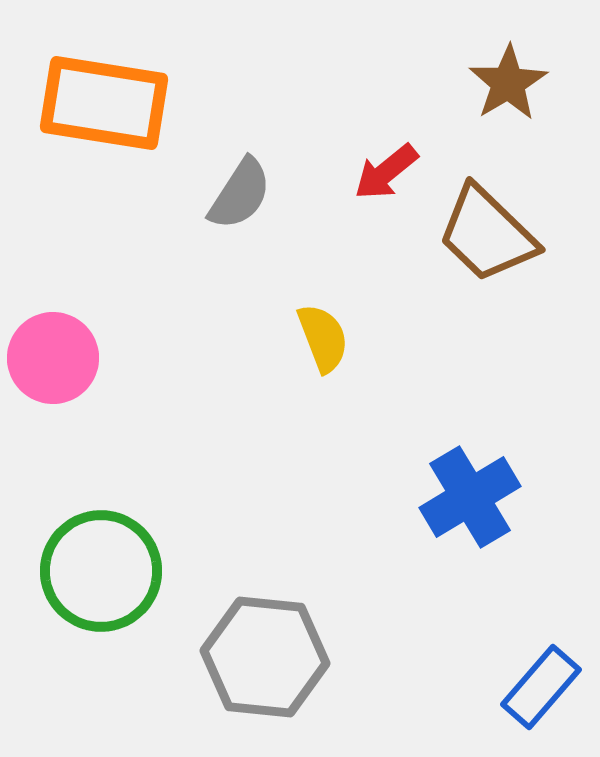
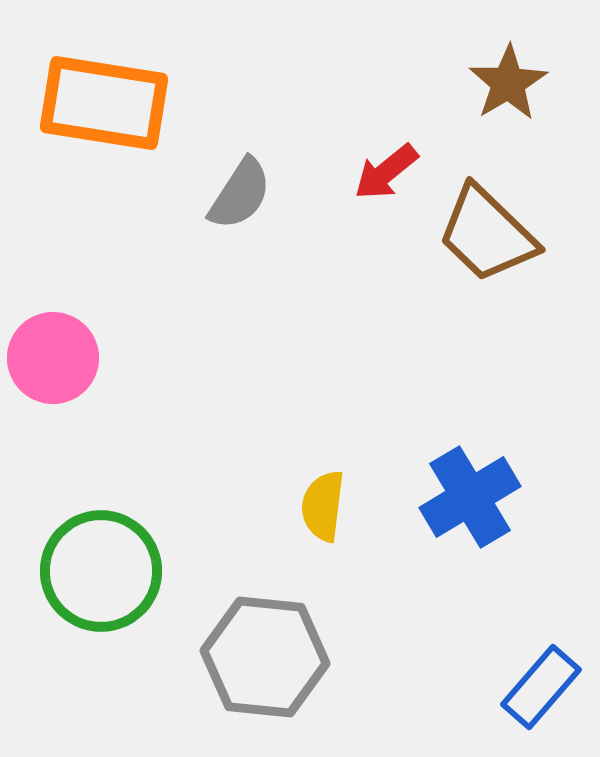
yellow semicircle: moved 168 px down; rotated 152 degrees counterclockwise
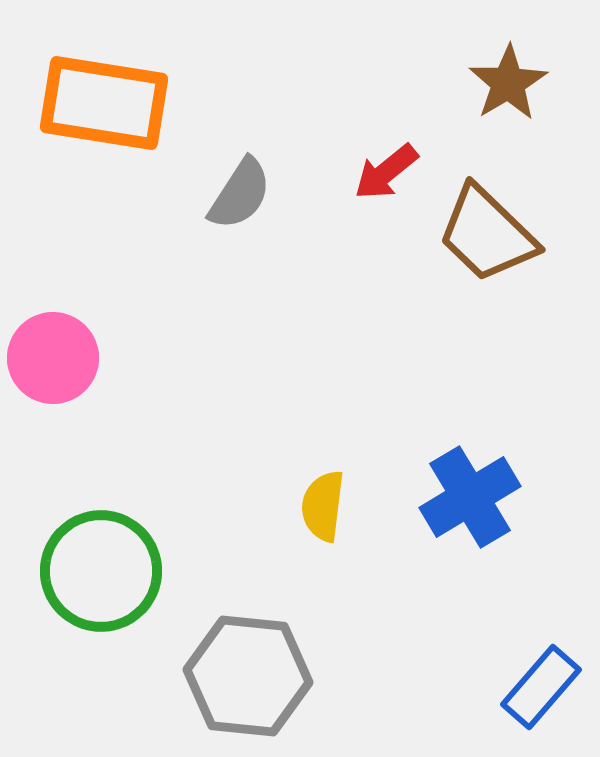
gray hexagon: moved 17 px left, 19 px down
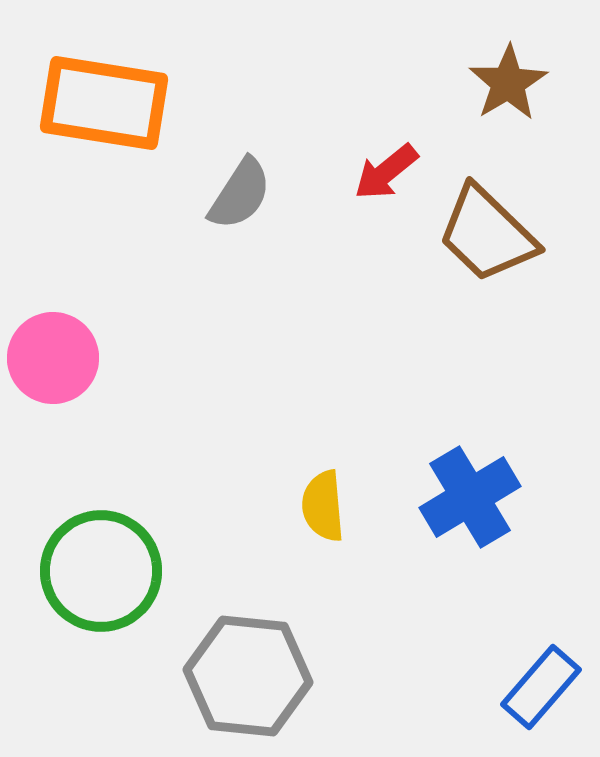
yellow semicircle: rotated 12 degrees counterclockwise
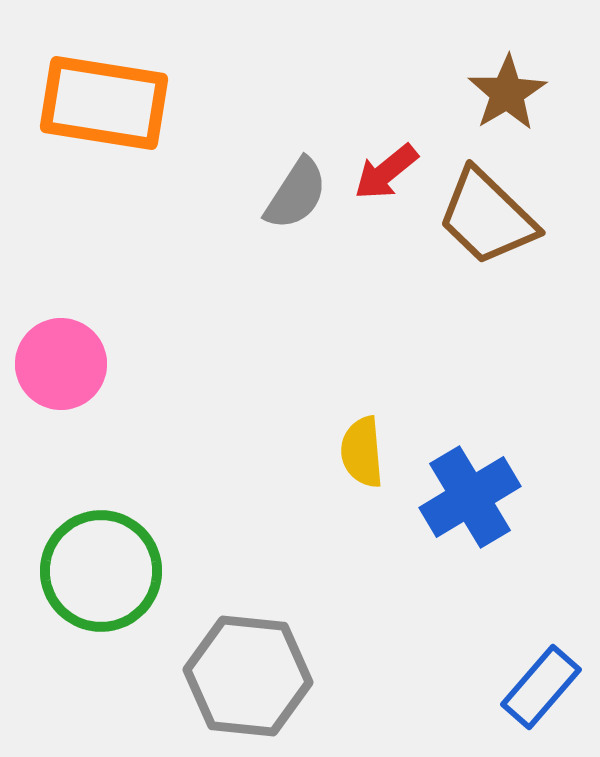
brown star: moved 1 px left, 10 px down
gray semicircle: moved 56 px right
brown trapezoid: moved 17 px up
pink circle: moved 8 px right, 6 px down
yellow semicircle: moved 39 px right, 54 px up
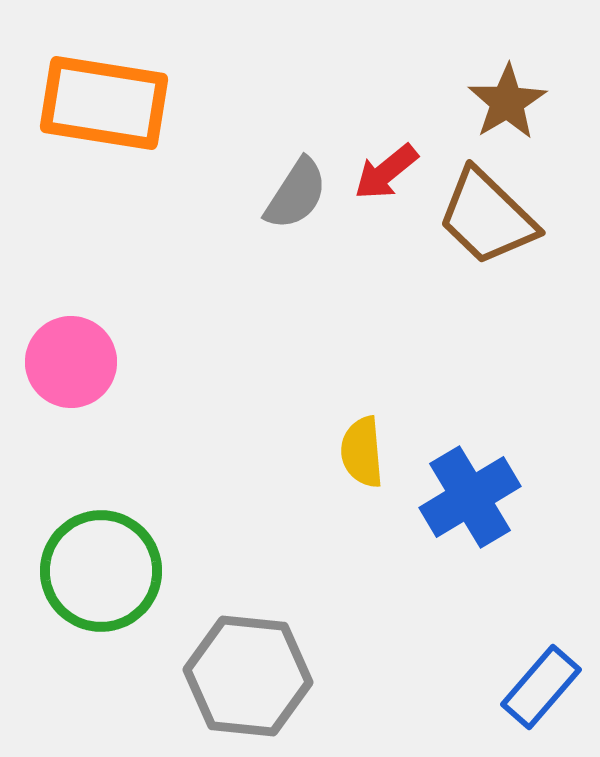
brown star: moved 9 px down
pink circle: moved 10 px right, 2 px up
